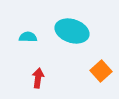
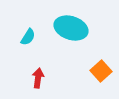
cyan ellipse: moved 1 px left, 3 px up
cyan semicircle: rotated 120 degrees clockwise
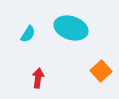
cyan semicircle: moved 3 px up
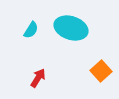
cyan semicircle: moved 3 px right, 4 px up
red arrow: rotated 24 degrees clockwise
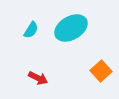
cyan ellipse: rotated 48 degrees counterclockwise
red arrow: rotated 84 degrees clockwise
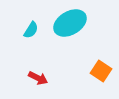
cyan ellipse: moved 1 px left, 5 px up
orange square: rotated 15 degrees counterclockwise
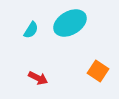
orange square: moved 3 px left
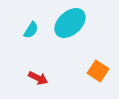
cyan ellipse: rotated 12 degrees counterclockwise
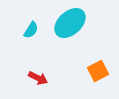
orange square: rotated 30 degrees clockwise
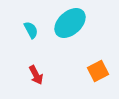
cyan semicircle: rotated 60 degrees counterclockwise
red arrow: moved 2 px left, 3 px up; rotated 36 degrees clockwise
